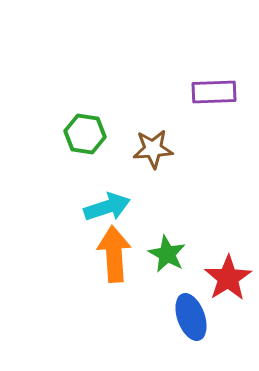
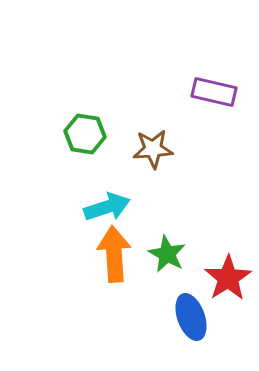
purple rectangle: rotated 15 degrees clockwise
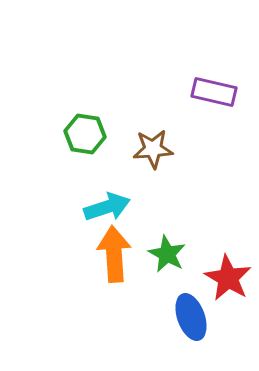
red star: rotated 9 degrees counterclockwise
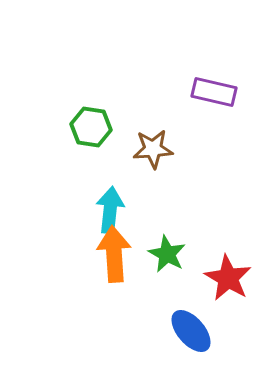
green hexagon: moved 6 px right, 7 px up
cyan arrow: moved 3 px right, 3 px down; rotated 66 degrees counterclockwise
blue ellipse: moved 14 px down; rotated 21 degrees counterclockwise
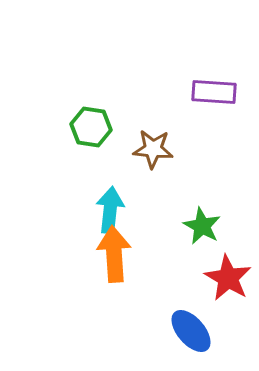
purple rectangle: rotated 9 degrees counterclockwise
brown star: rotated 9 degrees clockwise
green star: moved 35 px right, 28 px up
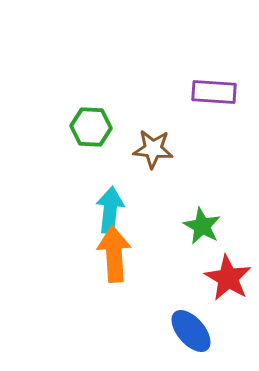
green hexagon: rotated 6 degrees counterclockwise
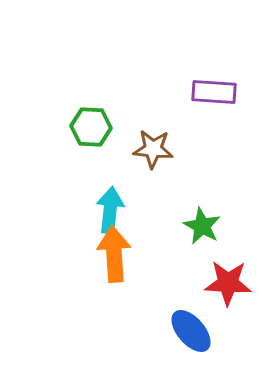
red star: moved 5 px down; rotated 27 degrees counterclockwise
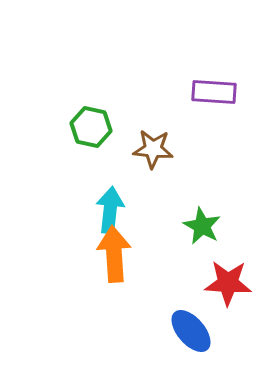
green hexagon: rotated 9 degrees clockwise
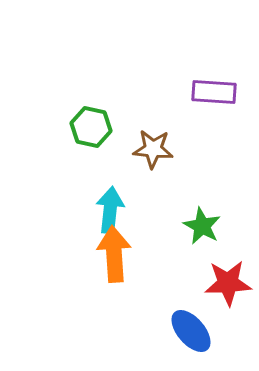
red star: rotated 6 degrees counterclockwise
